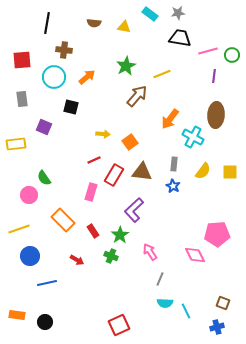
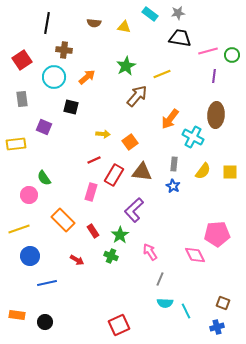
red square at (22, 60): rotated 30 degrees counterclockwise
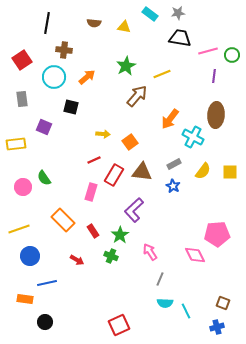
gray rectangle at (174, 164): rotated 56 degrees clockwise
pink circle at (29, 195): moved 6 px left, 8 px up
orange rectangle at (17, 315): moved 8 px right, 16 px up
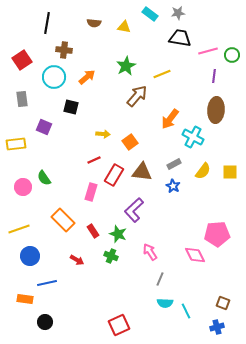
brown ellipse at (216, 115): moved 5 px up
green star at (120, 235): moved 2 px left, 1 px up; rotated 18 degrees counterclockwise
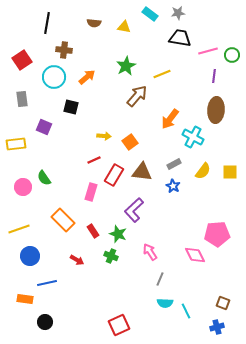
yellow arrow at (103, 134): moved 1 px right, 2 px down
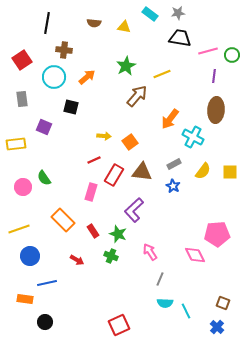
blue cross at (217, 327): rotated 32 degrees counterclockwise
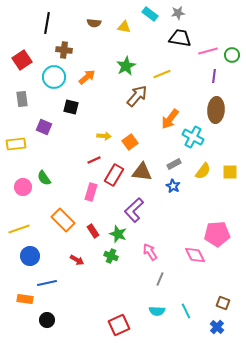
cyan semicircle at (165, 303): moved 8 px left, 8 px down
black circle at (45, 322): moved 2 px right, 2 px up
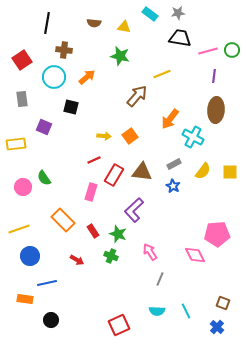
green circle at (232, 55): moved 5 px up
green star at (126, 66): moved 6 px left, 10 px up; rotated 30 degrees counterclockwise
orange square at (130, 142): moved 6 px up
black circle at (47, 320): moved 4 px right
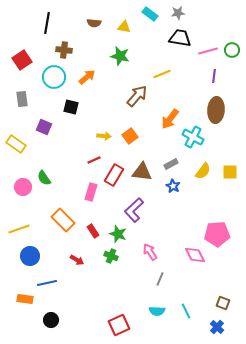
yellow rectangle at (16, 144): rotated 42 degrees clockwise
gray rectangle at (174, 164): moved 3 px left
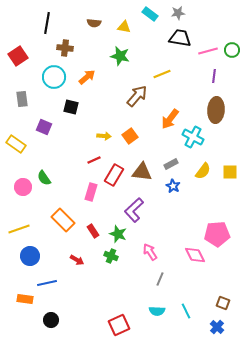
brown cross at (64, 50): moved 1 px right, 2 px up
red square at (22, 60): moved 4 px left, 4 px up
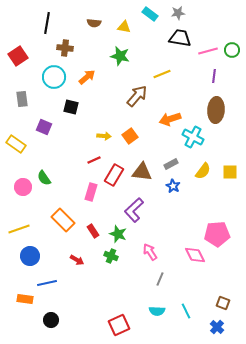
orange arrow at (170, 119): rotated 35 degrees clockwise
